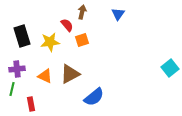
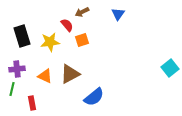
brown arrow: rotated 128 degrees counterclockwise
red rectangle: moved 1 px right, 1 px up
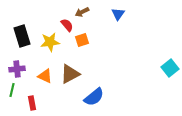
green line: moved 1 px down
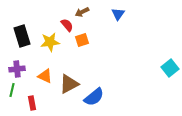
brown triangle: moved 1 px left, 10 px down
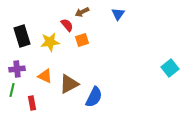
blue semicircle: rotated 25 degrees counterclockwise
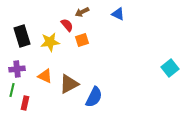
blue triangle: rotated 40 degrees counterclockwise
red rectangle: moved 7 px left; rotated 24 degrees clockwise
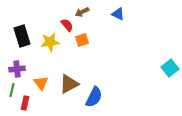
orange triangle: moved 4 px left, 7 px down; rotated 28 degrees clockwise
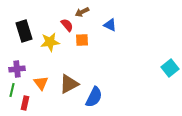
blue triangle: moved 8 px left, 11 px down
black rectangle: moved 2 px right, 5 px up
orange square: rotated 16 degrees clockwise
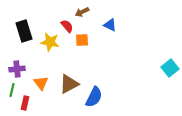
red semicircle: moved 1 px down
yellow star: rotated 18 degrees clockwise
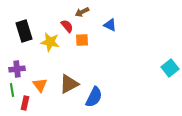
orange triangle: moved 1 px left, 2 px down
green line: rotated 24 degrees counterclockwise
